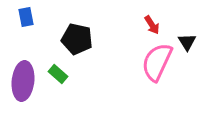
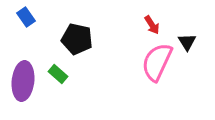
blue rectangle: rotated 24 degrees counterclockwise
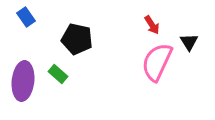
black triangle: moved 2 px right
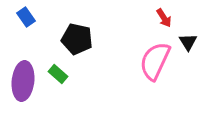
red arrow: moved 12 px right, 7 px up
black triangle: moved 1 px left
pink semicircle: moved 2 px left, 1 px up
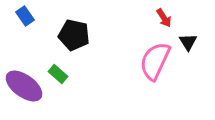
blue rectangle: moved 1 px left, 1 px up
black pentagon: moved 3 px left, 4 px up
purple ellipse: moved 1 px right, 5 px down; rotated 60 degrees counterclockwise
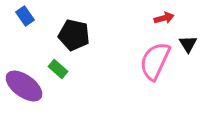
red arrow: rotated 72 degrees counterclockwise
black triangle: moved 2 px down
green rectangle: moved 5 px up
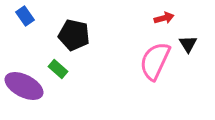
purple ellipse: rotated 9 degrees counterclockwise
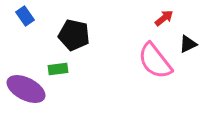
red arrow: rotated 24 degrees counterclockwise
black triangle: rotated 36 degrees clockwise
pink semicircle: rotated 63 degrees counterclockwise
green rectangle: rotated 48 degrees counterclockwise
purple ellipse: moved 2 px right, 3 px down
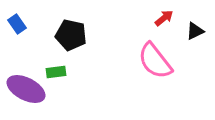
blue rectangle: moved 8 px left, 8 px down
black pentagon: moved 3 px left
black triangle: moved 7 px right, 13 px up
green rectangle: moved 2 px left, 3 px down
